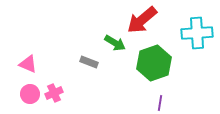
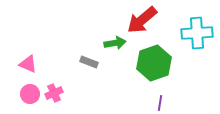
green arrow: rotated 40 degrees counterclockwise
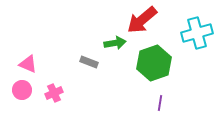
cyan cross: rotated 12 degrees counterclockwise
pink circle: moved 8 px left, 4 px up
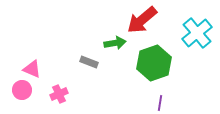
cyan cross: rotated 24 degrees counterclockwise
pink triangle: moved 4 px right, 5 px down
pink cross: moved 5 px right, 1 px down
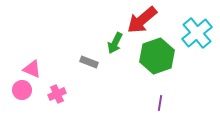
green arrow: rotated 125 degrees clockwise
green hexagon: moved 3 px right, 7 px up
pink cross: moved 2 px left
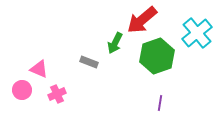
pink triangle: moved 7 px right
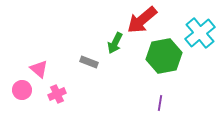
cyan cross: moved 3 px right
green hexagon: moved 7 px right; rotated 8 degrees clockwise
pink triangle: rotated 18 degrees clockwise
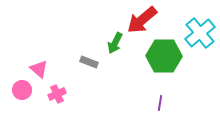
green hexagon: rotated 12 degrees clockwise
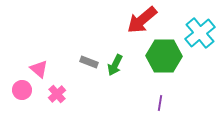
green arrow: moved 22 px down
pink cross: rotated 18 degrees counterclockwise
